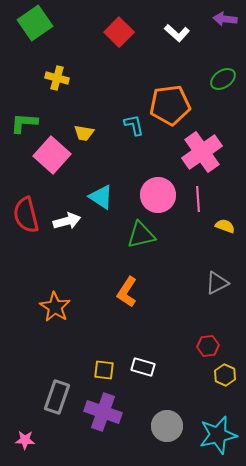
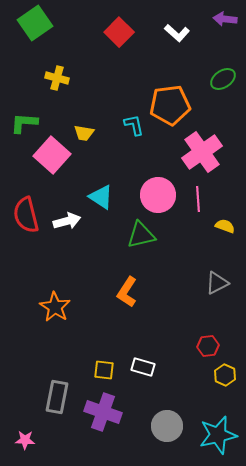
gray rectangle: rotated 8 degrees counterclockwise
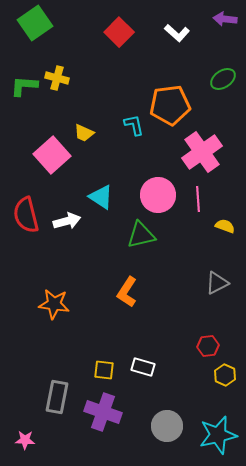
green L-shape: moved 37 px up
yellow trapezoid: rotated 15 degrees clockwise
pink square: rotated 6 degrees clockwise
orange star: moved 1 px left, 3 px up; rotated 24 degrees counterclockwise
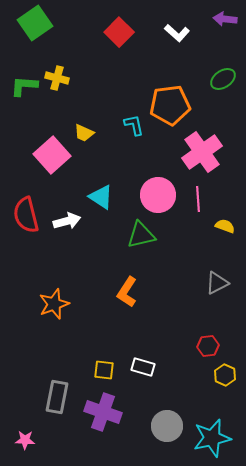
orange star: rotated 28 degrees counterclockwise
cyan star: moved 6 px left, 3 px down
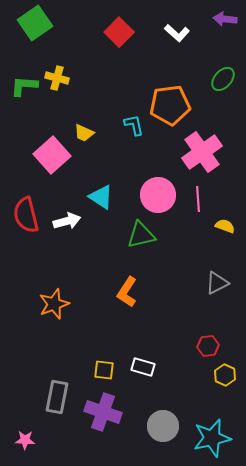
green ellipse: rotated 15 degrees counterclockwise
gray circle: moved 4 px left
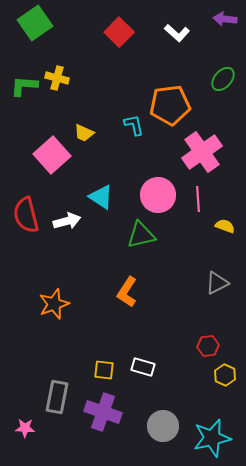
pink star: moved 12 px up
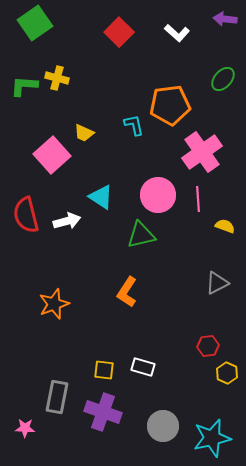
yellow hexagon: moved 2 px right, 2 px up
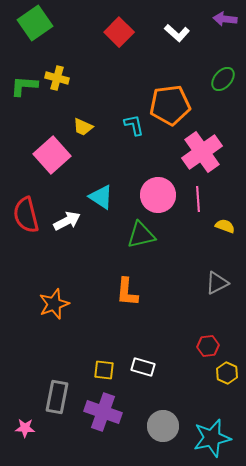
yellow trapezoid: moved 1 px left, 6 px up
white arrow: rotated 12 degrees counterclockwise
orange L-shape: rotated 28 degrees counterclockwise
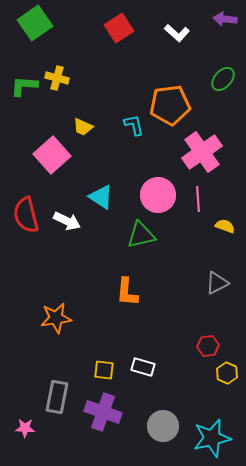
red square: moved 4 px up; rotated 12 degrees clockwise
white arrow: rotated 52 degrees clockwise
orange star: moved 2 px right, 14 px down; rotated 12 degrees clockwise
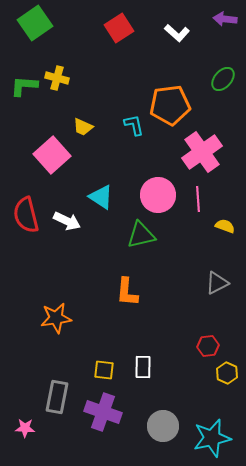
white rectangle: rotated 75 degrees clockwise
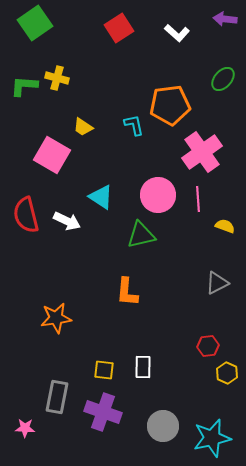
yellow trapezoid: rotated 10 degrees clockwise
pink square: rotated 18 degrees counterclockwise
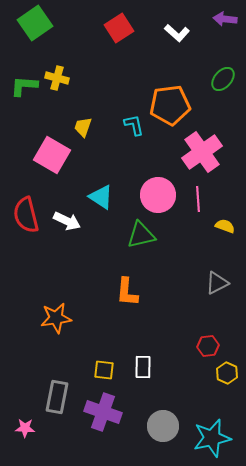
yellow trapezoid: rotated 75 degrees clockwise
